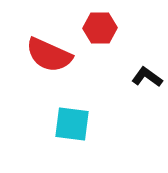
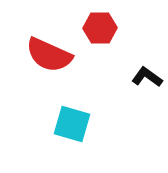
cyan square: rotated 9 degrees clockwise
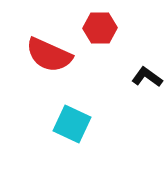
cyan square: rotated 9 degrees clockwise
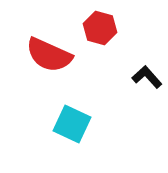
red hexagon: rotated 16 degrees clockwise
black L-shape: rotated 12 degrees clockwise
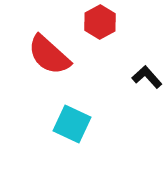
red hexagon: moved 6 px up; rotated 16 degrees clockwise
red semicircle: rotated 18 degrees clockwise
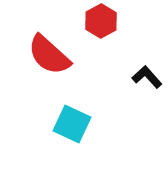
red hexagon: moved 1 px right, 1 px up
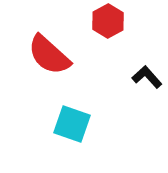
red hexagon: moved 7 px right
cyan square: rotated 6 degrees counterclockwise
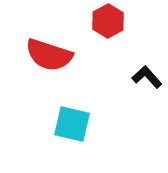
red semicircle: rotated 24 degrees counterclockwise
cyan square: rotated 6 degrees counterclockwise
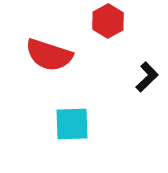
black L-shape: rotated 88 degrees clockwise
cyan square: rotated 15 degrees counterclockwise
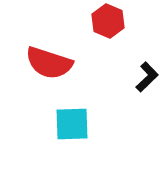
red hexagon: rotated 8 degrees counterclockwise
red semicircle: moved 8 px down
